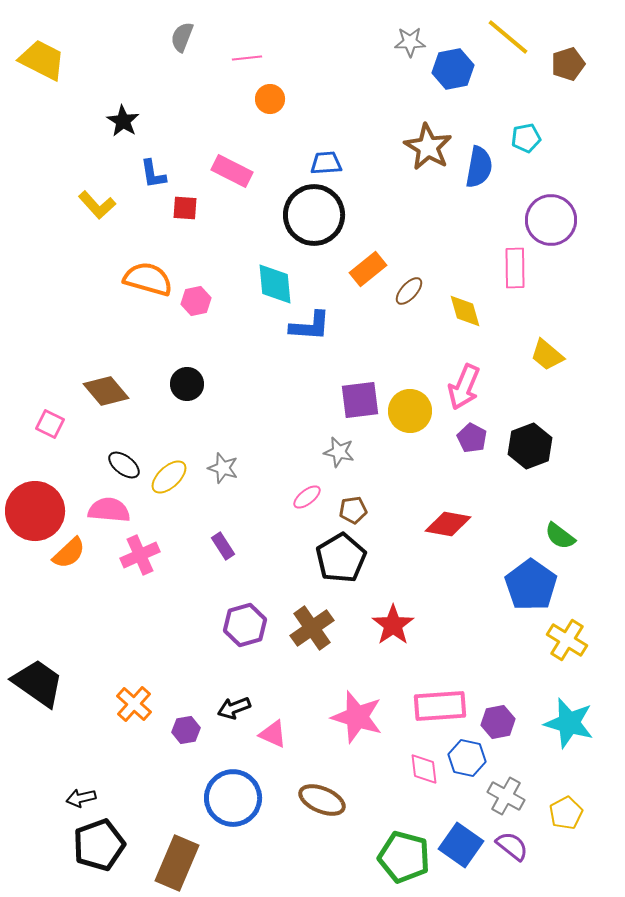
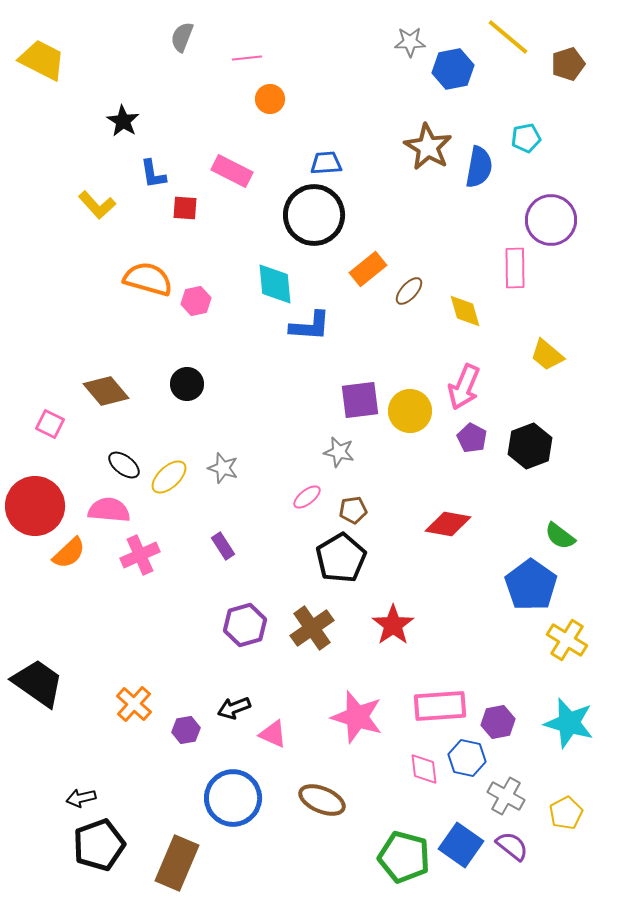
red circle at (35, 511): moved 5 px up
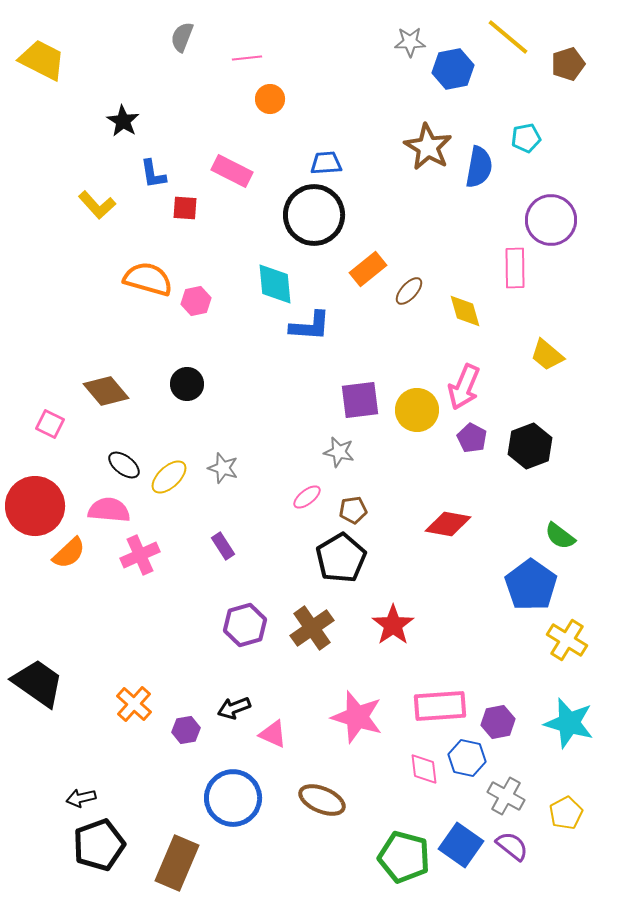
yellow circle at (410, 411): moved 7 px right, 1 px up
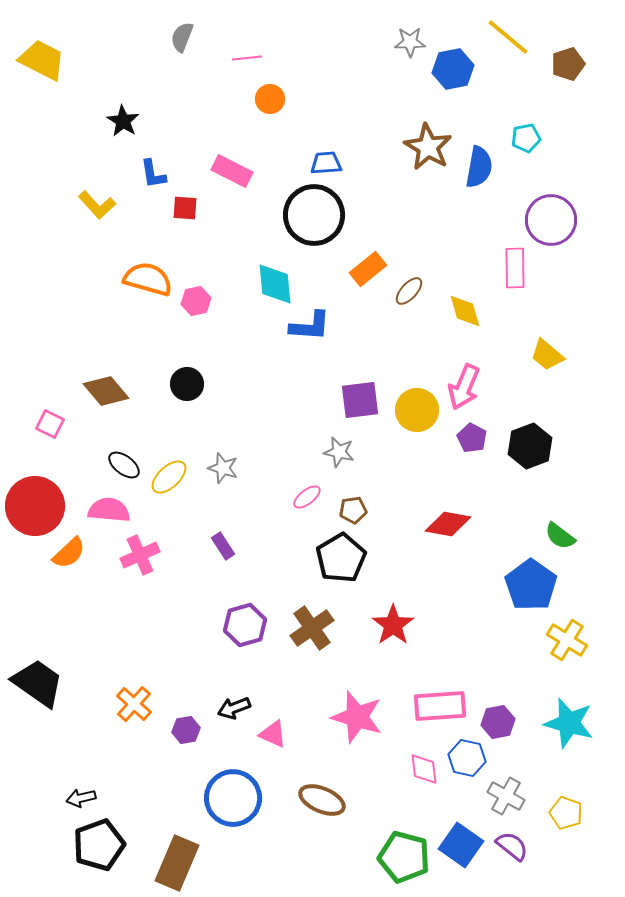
yellow pentagon at (566, 813): rotated 24 degrees counterclockwise
